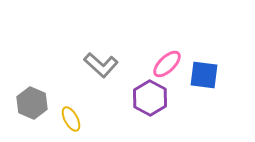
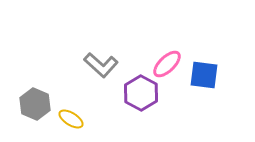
purple hexagon: moved 9 px left, 5 px up
gray hexagon: moved 3 px right, 1 px down
yellow ellipse: rotated 30 degrees counterclockwise
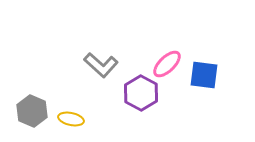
gray hexagon: moved 3 px left, 7 px down
yellow ellipse: rotated 20 degrees counterclockwise
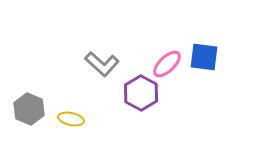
gray L-shape: moved 1 px right, 1 px up
blue square: moved 18 px up
gray hexagon: moved 3 px left, 2 px up
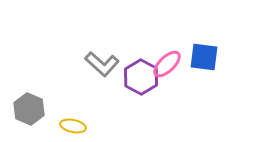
purple hexagon: moved 16 px up
yellow ellipse: moved 2 px right, 7 px down
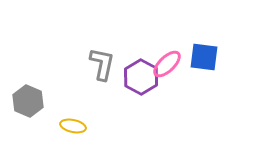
gray L-shape: rotated 120 degrees counterclockwise
gray hexagon: moved 1 px left, 8 px up
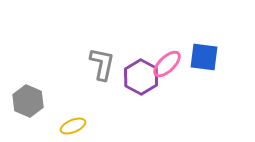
yellow ellipse: rotated 35 degrees counterclockwise
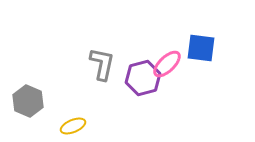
blue square: moved 3 px left, 9 px up
purple hexagon: moved 2 px right, 1 px down; rotated 16 degrees clockwise
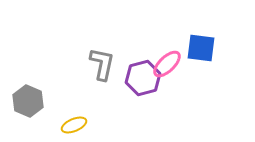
yellow ellipse: moved 1 px right, 1 px up
